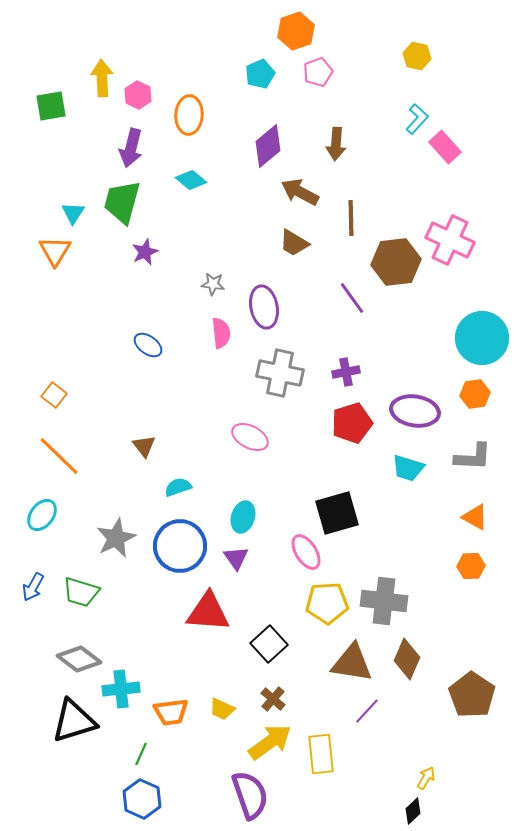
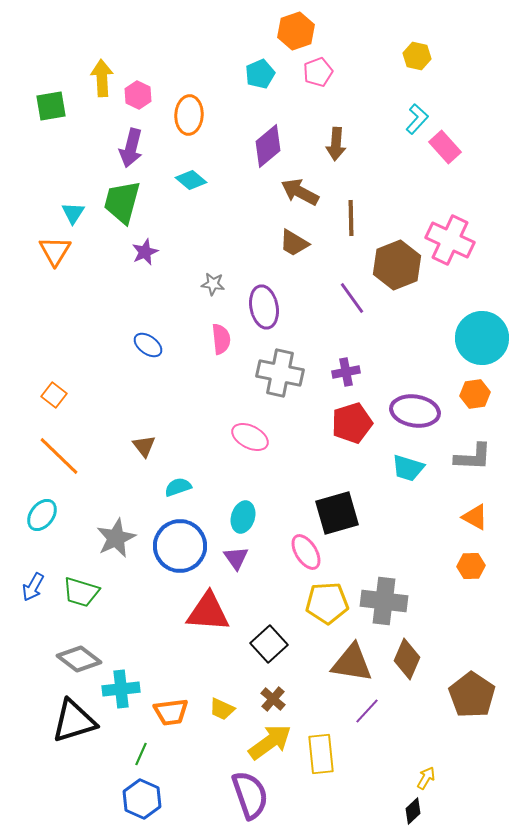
brown hexagon at (396, 262): moved 1 px right, 3 px down; rotated 15 degrees counterclockwise
pink semicircle at (221, 333): moved 6 px down
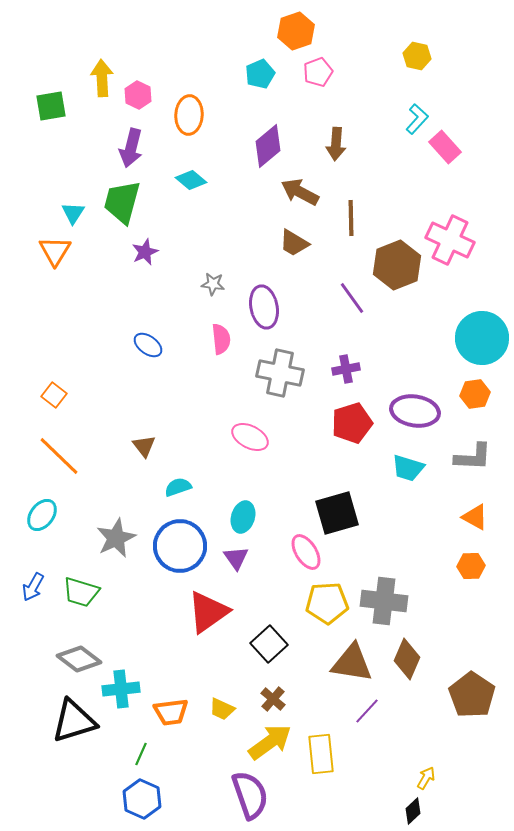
purple cross at (346, 372): moved 3 px up
red triangle at (208, 612): rotated 39 degrees counterclockwise
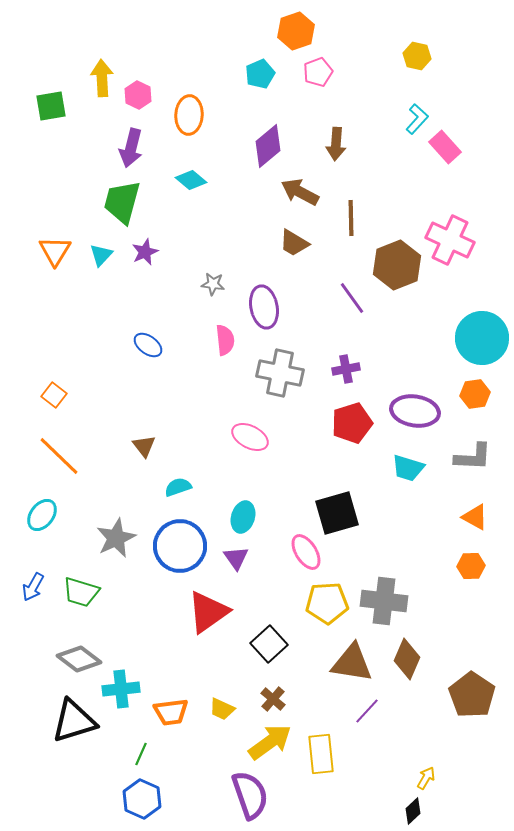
cyan triangle at (73, 213): moved 28 px right, 42 px down; rotated 10 degrees clockwise
pink semicircle at (221, 339): moved 4 px right, 1 px down
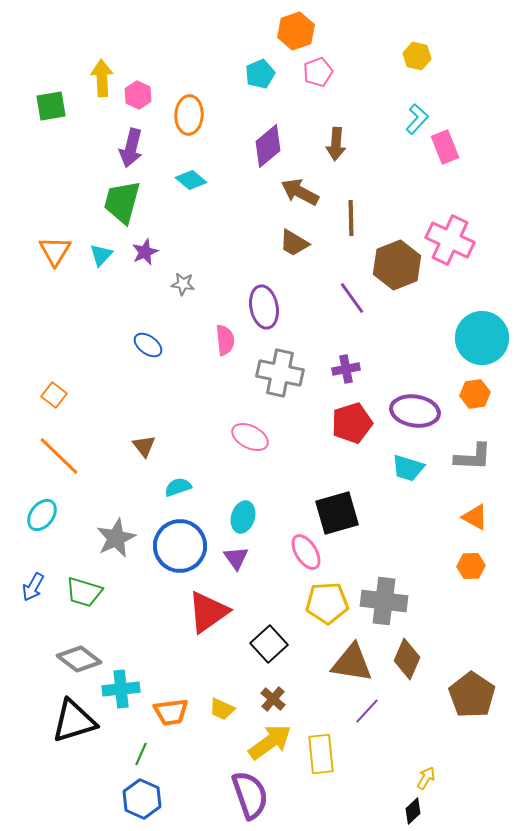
pink rectangle at (445, 147): rotated 20 degrees clockwise
gray star at (213, 284): moved 30 px left
green trapezoid at (81, 592): moved 3 px right
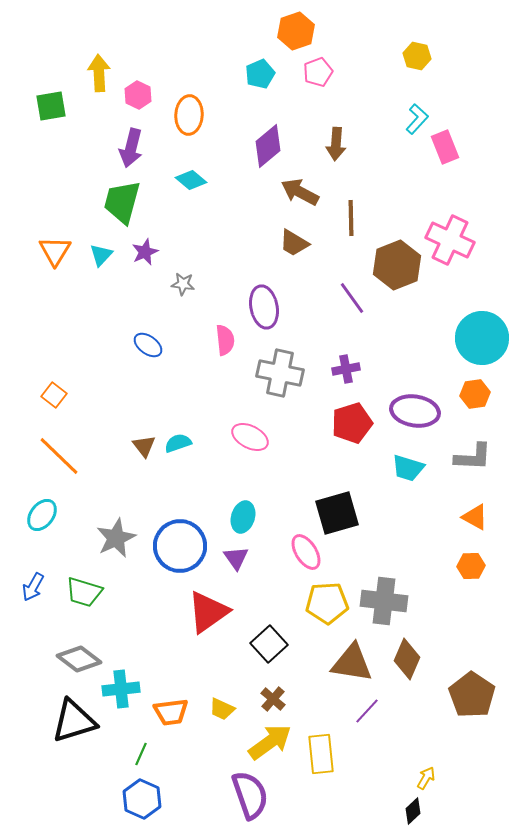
yellow arrow at (102, 78): moved 3 px left, 5 px up
cyan semicircle at (178, 487): moved 44 px up
